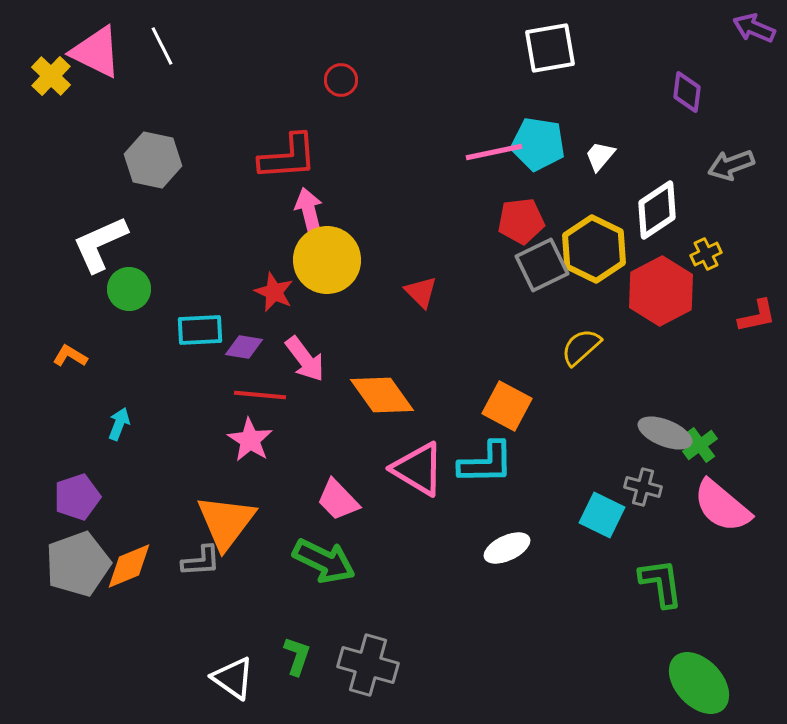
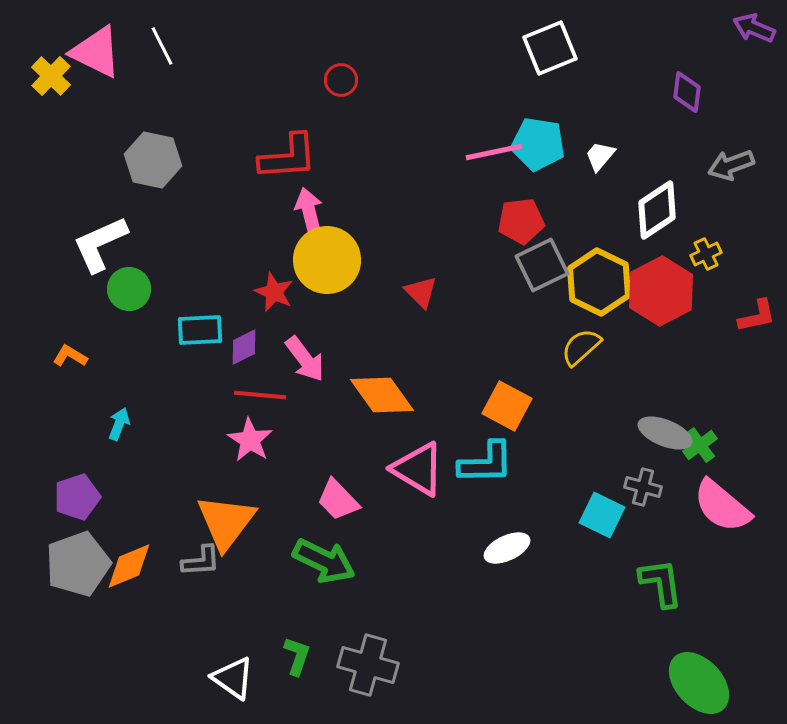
white square at (550, 48): rotated 12 degrees counterclockwise
yellow hexagon at (594, 249): moved 5 px right, 33 px down
purple diamond at (244, 347): rotated 36 degrees counterclockwise
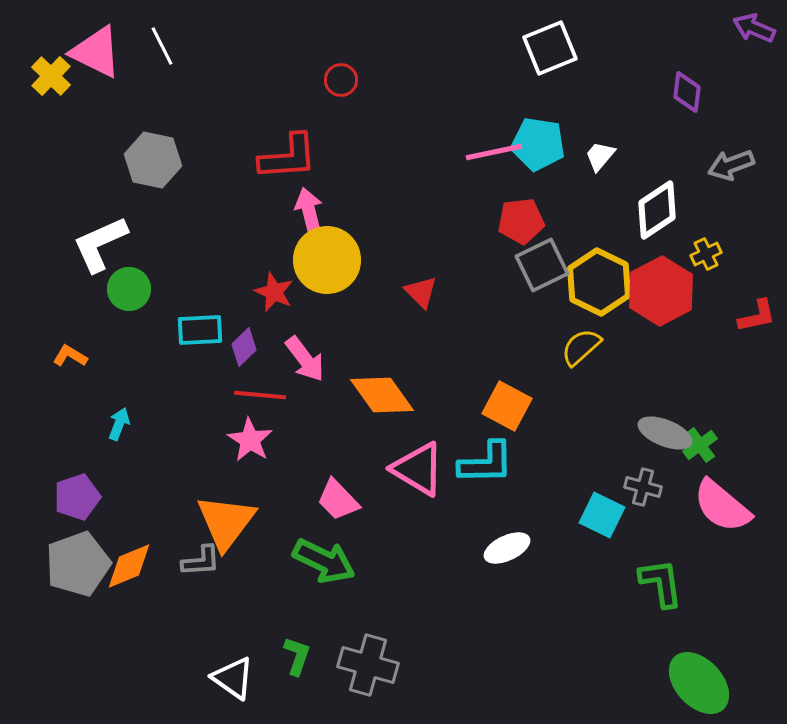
purple diamond at (244, 347): rotated 18 degrees counterclockwise
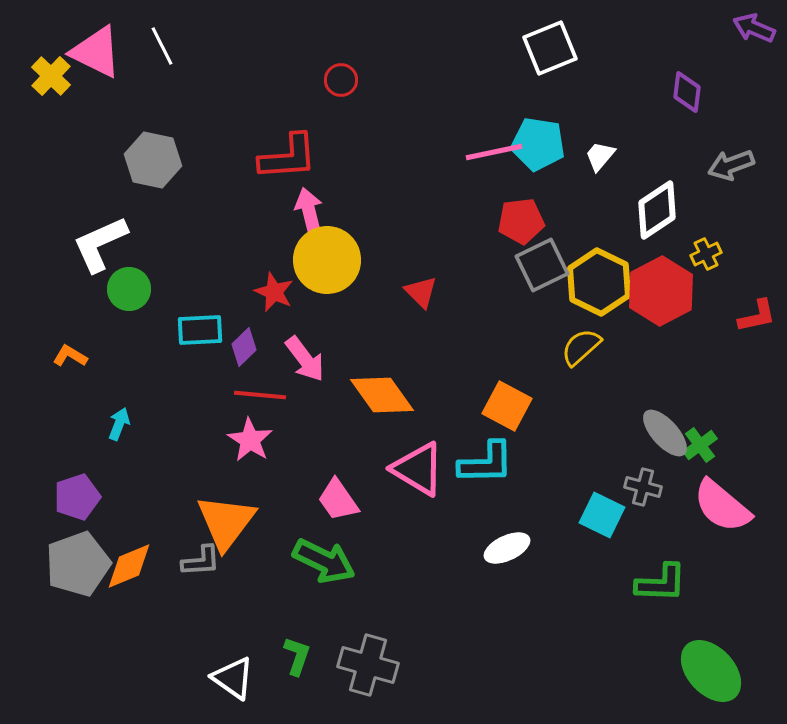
gray ellipse at (665, 433): rotated 26 degrees clockwise
pink trapezoid at (338, 500): rotated 9 degrees clockwise
green L-shape at (661, 583): rotated 100 degrees clockwise
green ellipse at (699, 683): moved 12 px right, 12 px up
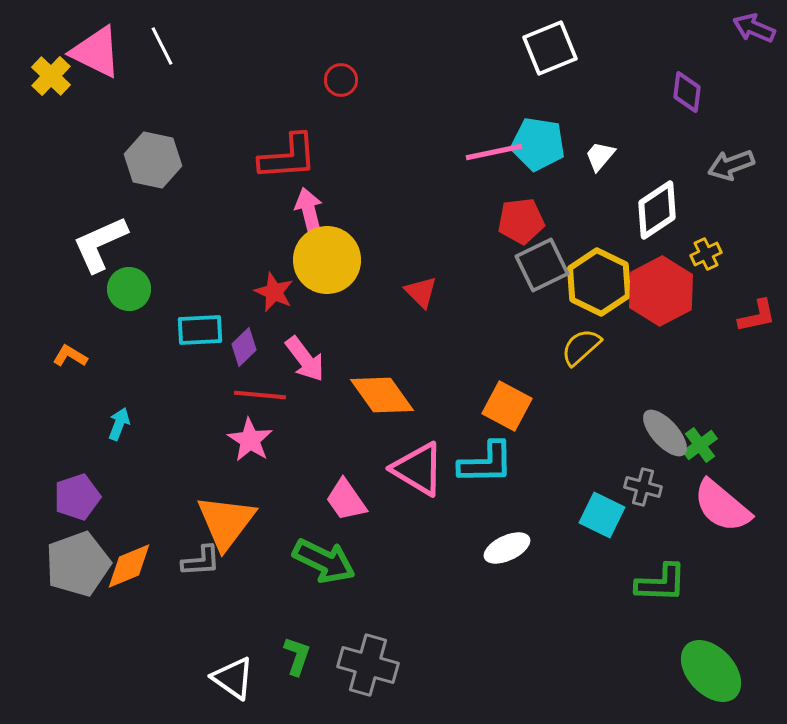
pink trapezoid at (338, 500): moved 8 px right
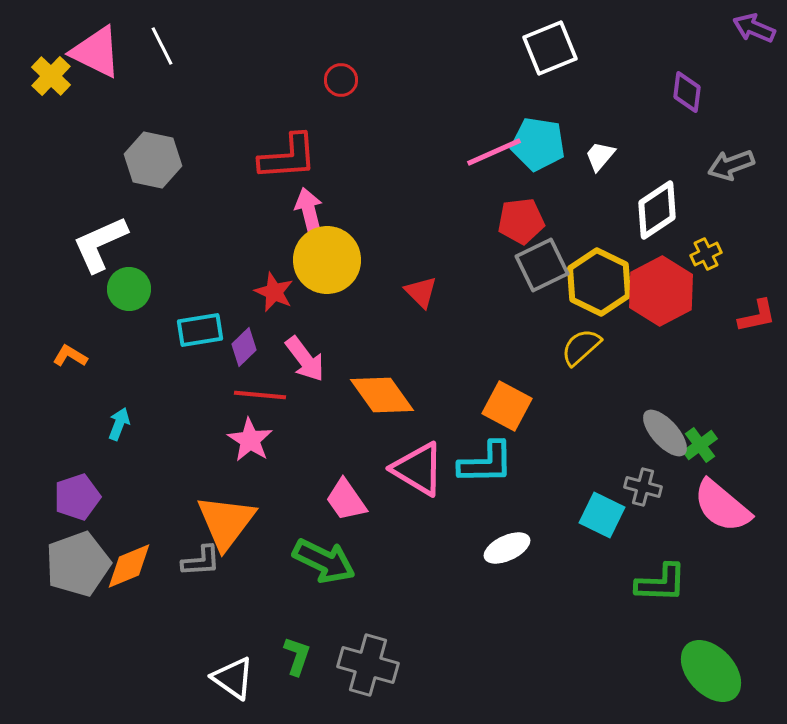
pink line at (494, 152): rotated 12 degrees counterclockwise
cyan rectangle at (200, 330): rotated 6 degrees counterclockwise
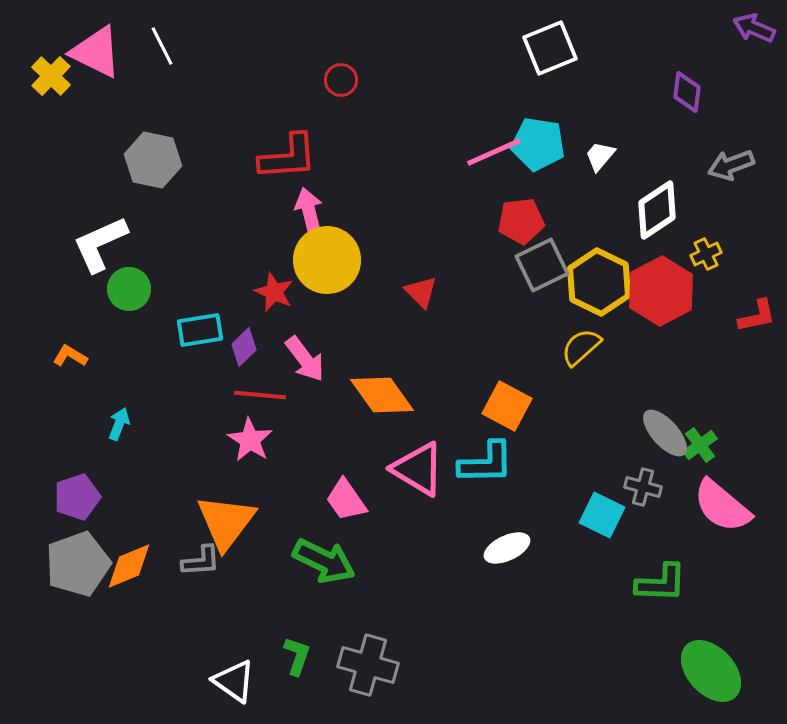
white triangle at (233, 678): moved 1 px right, 3 px down
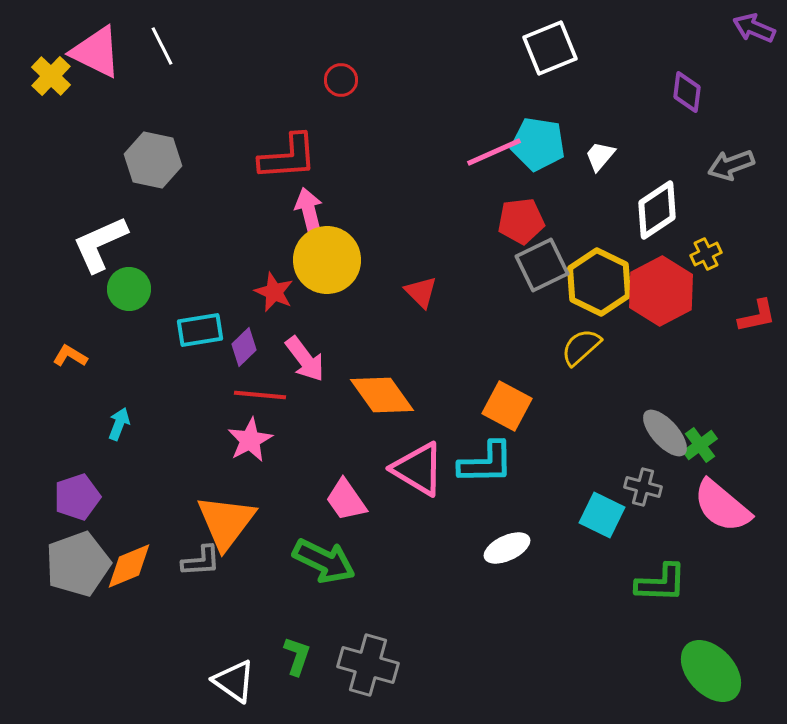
pink star at (250, 440): rotated 12 degrees clockwise
